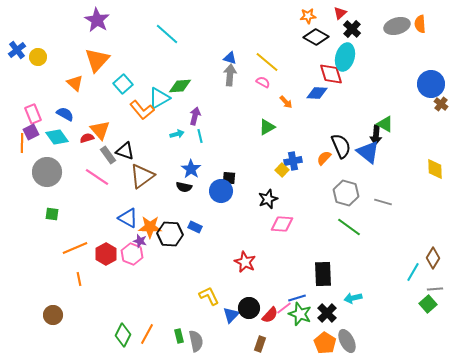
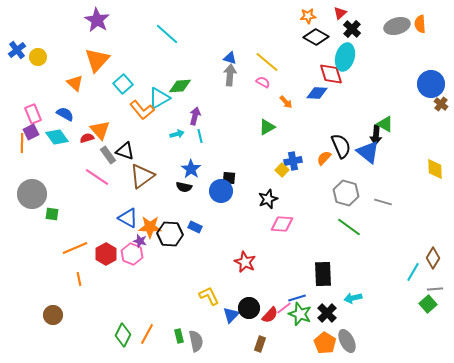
gray circle at (47, 172): moved 15 px left, 22 px down
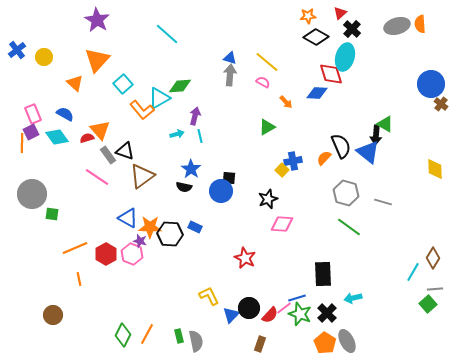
yellow circle at (38, 57): moved 6 px right
red star at (245, 262): moved 4 px up
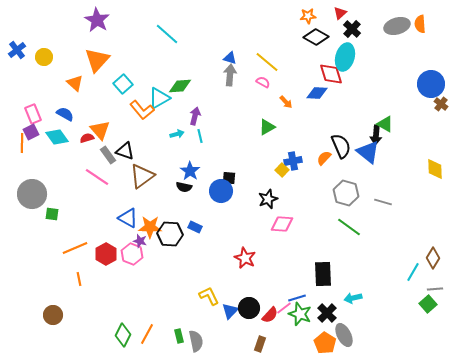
blue star at (191, 169): moved 1 px left, 2 px down
blue triangle at (231, 315): moved 1 px left, 4 px up
gray ellipse at (347, 341): moved 3 px left, 6 px up
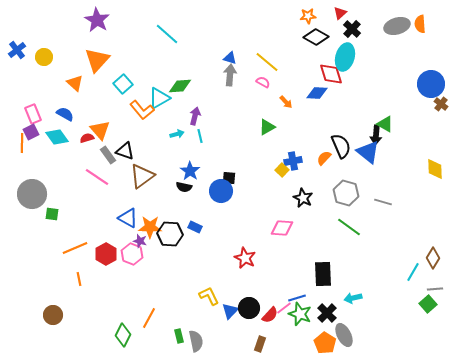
black star at (268, 199): moved 35 px right, 1 px up; rotated 24 degrees counterclockwise
pink diamond at (282, 224): moved 4 px down
orange line at (147, 334): moved 2 px right, 16 px up
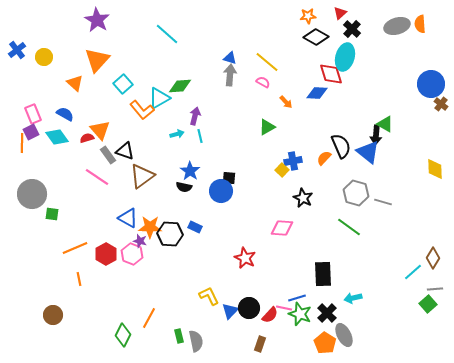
gray hexagon at (346, 193): moved 10 px right
cyan line at (413, 272): rotated 18 degrees clockwise
pink line at (284, 308): rotated 49 degrees clockwise
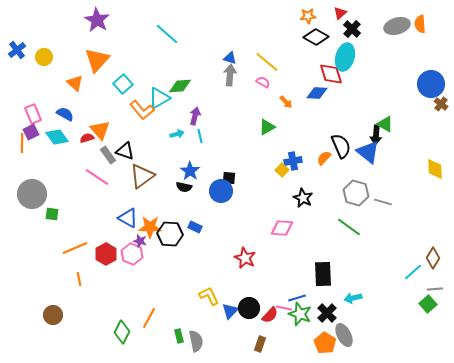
green diamond at (123, 335): moved 1 px left, 3 px up
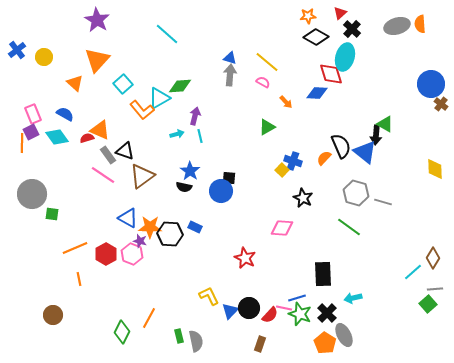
orange triangle at (100, 130): rotated 25 degrees counterclockwise
blue triangle at (368, 152): moved 3 px left
blue cross at (293, 161): rotated 30 degrees clockwise
pink line at (97, 177): moved 6 px right, 2 px up
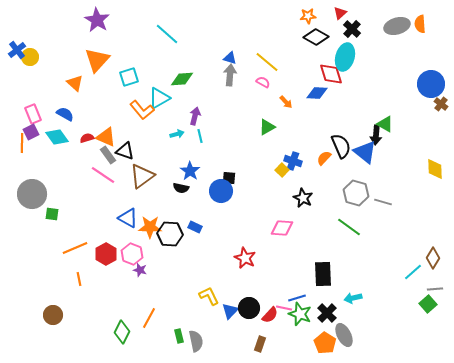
yellow circle at (44, 57): moved 14 px left
cyan square at (123, 84): moved 6 px right, 7 px up; rotated 24 degrees clockwise
green diamond at (180, 86): moved 2 px right, 7 px up
orange triangle at (100, 130): moved 6 px right, 7 px down
black semicircle at (184, 187): moved 3 px left, 1 px down
purple star at (140, 241): moved 29 px down
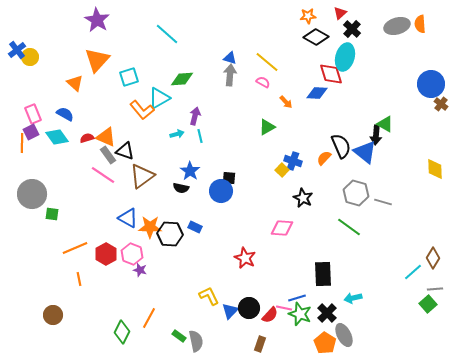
green rectangle at (179, 336): rotated 40 degrees counterclockwise
